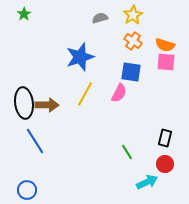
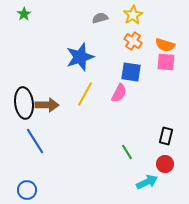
black rectangle: moved 1 px right, 2 px up
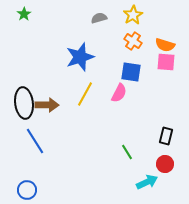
gray semicircle: moved 1 px left
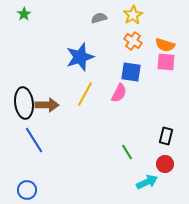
blue line: moved 1 px left, 1 px up
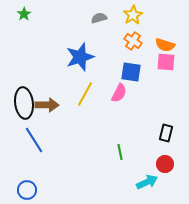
black rectangle: moved 3 px up
green line: moved 7 px left; rotated 21 degrees clockwise
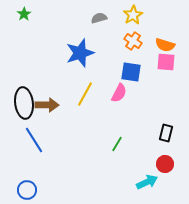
blue star: moved 4 px up
green line: moved 3 px left, 8 px up; rotated 42 degrees clockwise
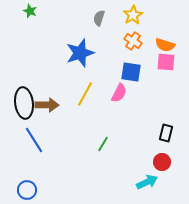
green star: moved 6 px right, 3 px up; rotated 16 degrees counterclockwise
gray semicircle: rotated 56 degrees counterclockwise
green line: moved 14 px left
red circle: moved 3 px left, 2 px up
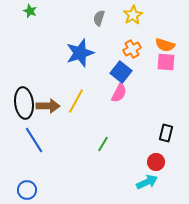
orange cross: moved 1 px left, 8 px down; rotated 30 degrees clockwise
blue square: moved 10 px left; rotated 30 degrees clockwise
yellow line: moved 9 px left, 7 px down
brown arrow: moved 1 px right, 1 px down
red circle: moved 6 px left
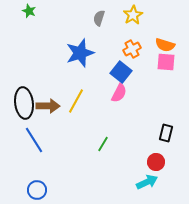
green star: moved 1 px left
blue circle: moved 10 px right
